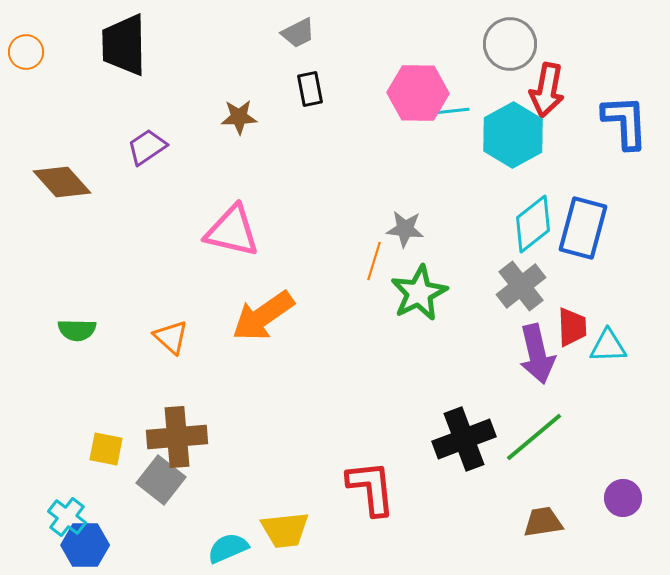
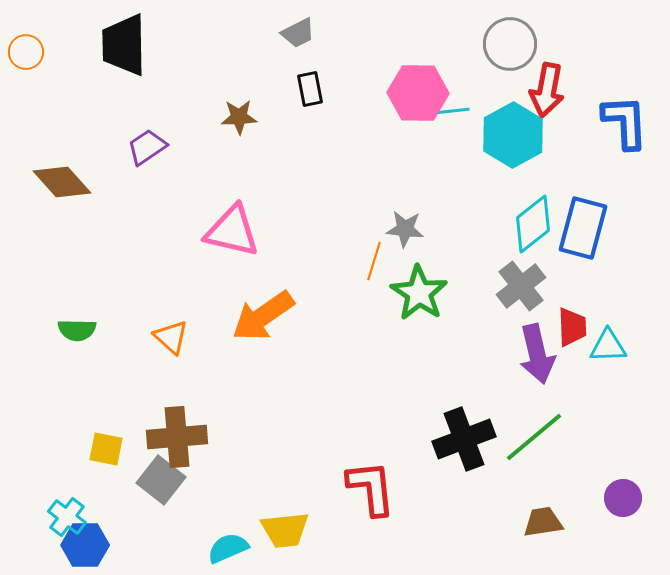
green star: rotated 12 degrees counterclockwise
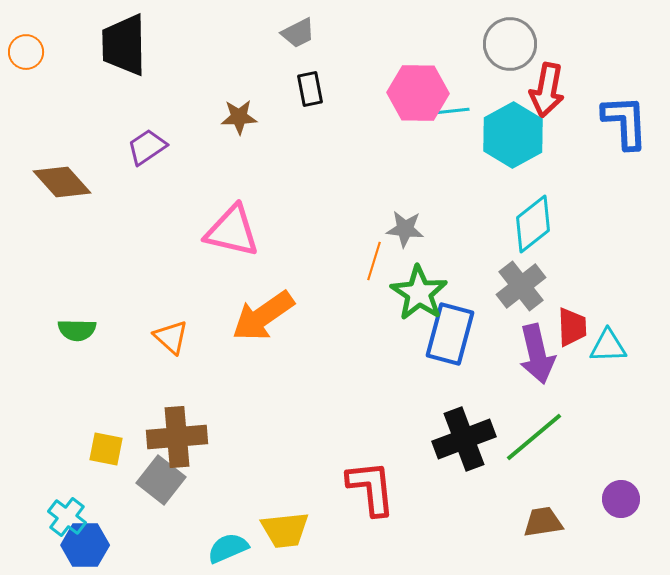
blue rectangle: moved 133 px left, 106 px down
purple circle: moved 2 px left, 1 px down
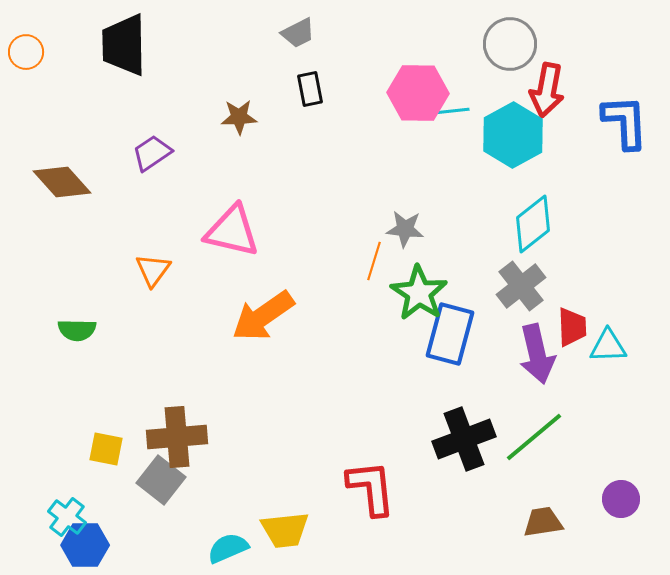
purple trapezoid: moved 5 px right, 6 px down
orange triangle: moved 18 px left, 67 px up; rotated 24 degrees clockwise
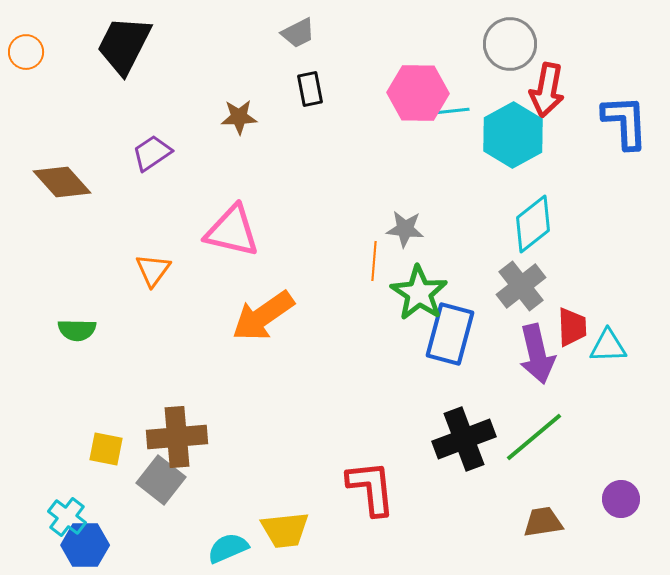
black trapezoid: rotated 28 degrees clockwise
orange line: rotated 12 degrees counterclockwise
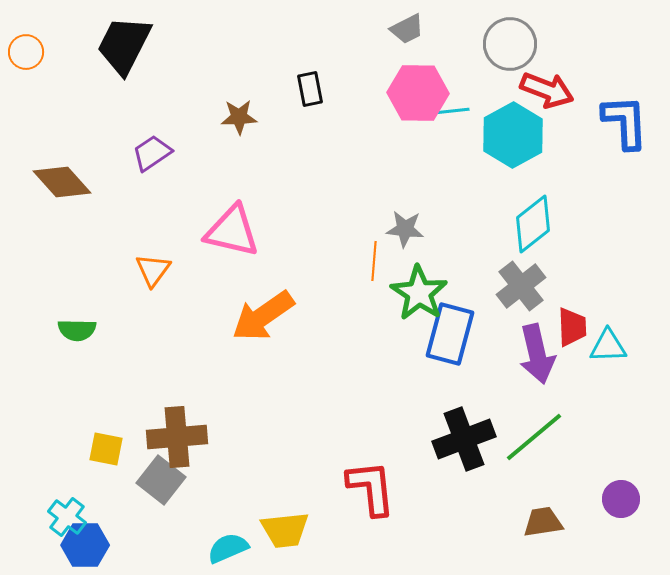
gray trapezoid: moved 109 px right, 4 px up
red arrow: rotated 80 degrees counterclockwise
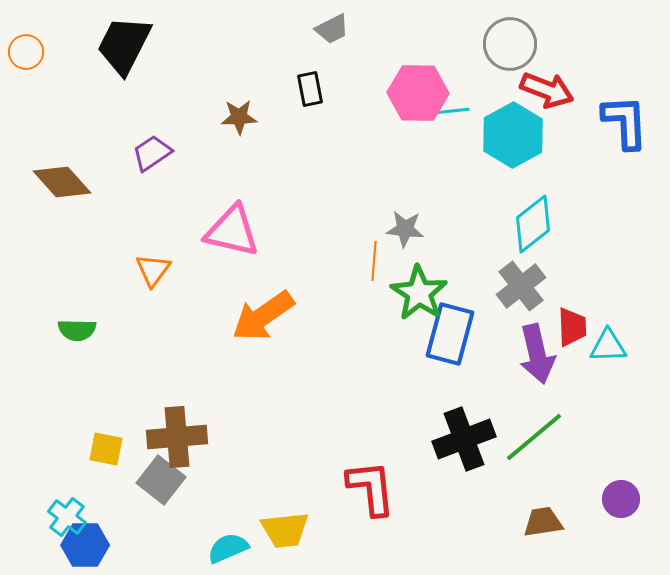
gray trapezoid: moved 75 px left
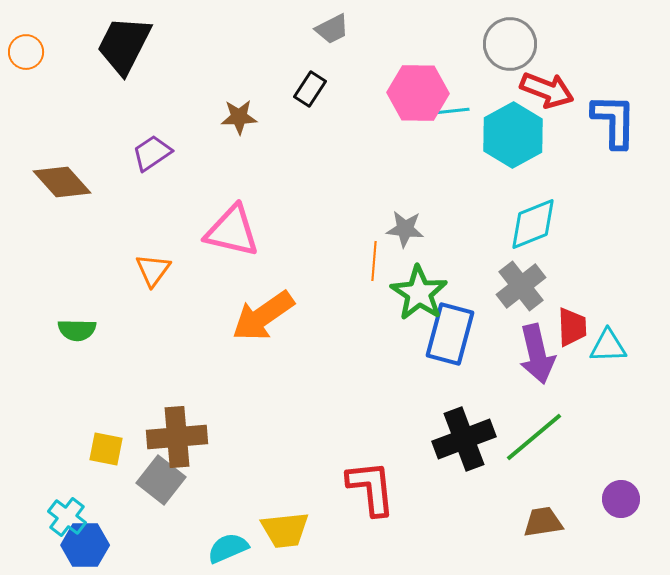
black rectangle: rotated 44 degrees clockwise
blue L-shape: moved 11 px left, 1 px up; rotated 4 degrees clockwise
cyan diamond: rotated 16 degrees clockwise
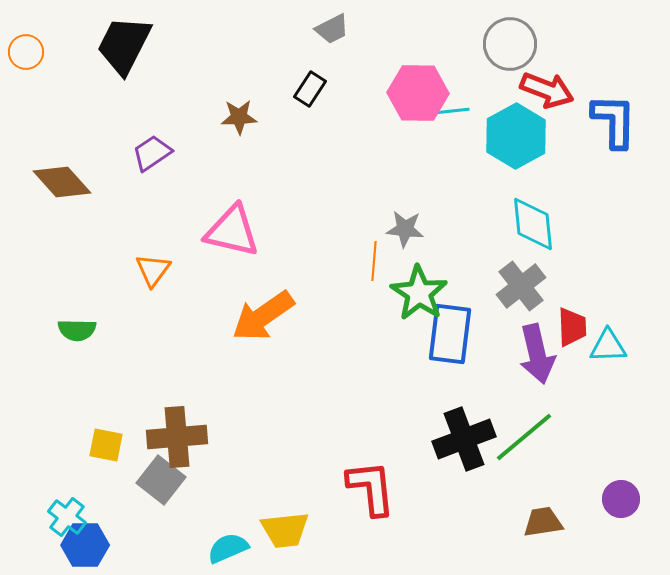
cyan hexagon: moved 3 px right, 1 px down
cyan diamond: rotated 74 degrees counterclockwise
blue rectangle: rotated 8 degrees counterclockwise
green line: moved 10 px left
yellow square: moved 4 px up
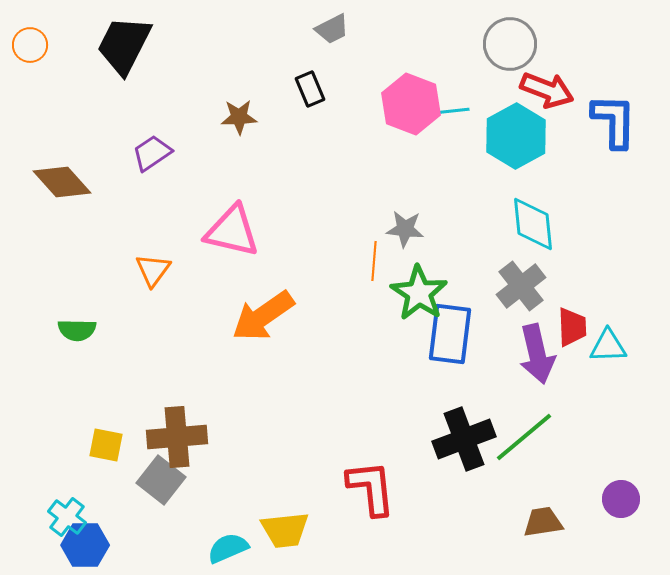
orange circle: moved 4 px right, 7 px up
black rectangle: rotated 56 degrees counterclockwise
pink hexagon: moved 7 px left, 11 px down; rotated 20 degrees clockwise
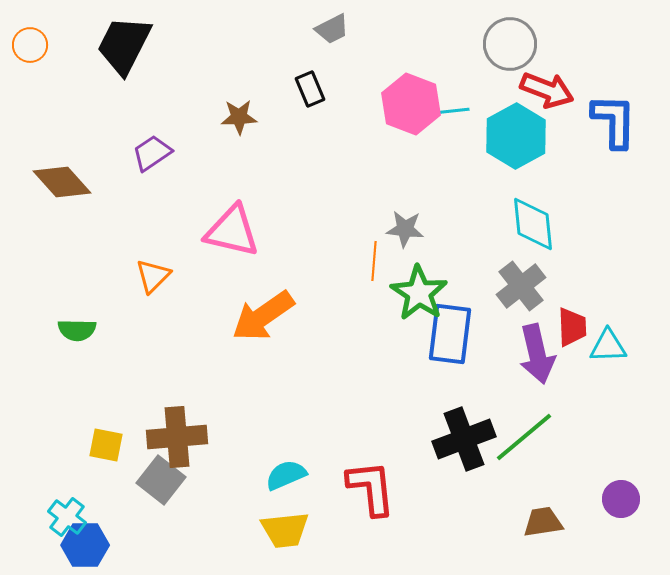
orange triangle: moved 6 px down; rotated 9 degrees clockwise
cyan semicircle: moved 58 px right, 73 px up
